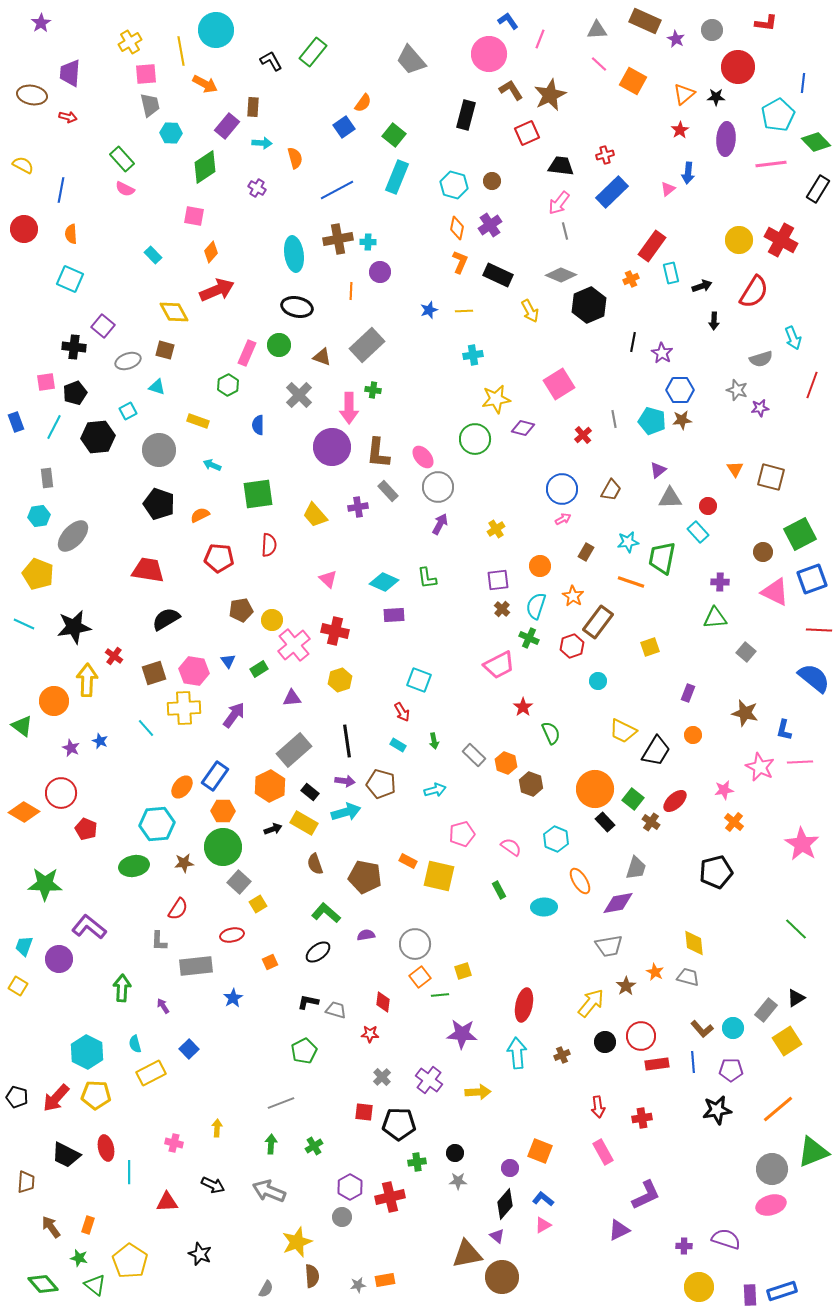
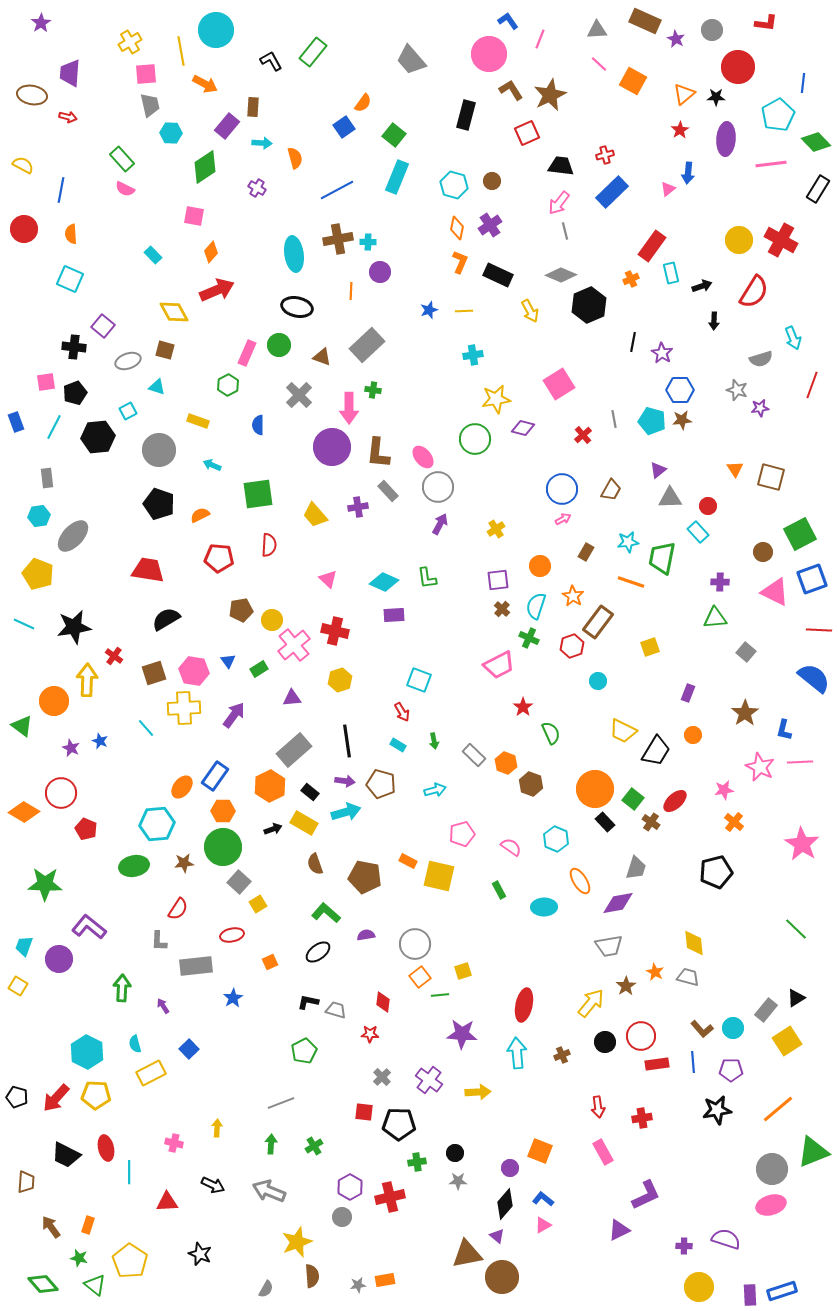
brown star at (745, 713): rotated 24 degrees clockwise
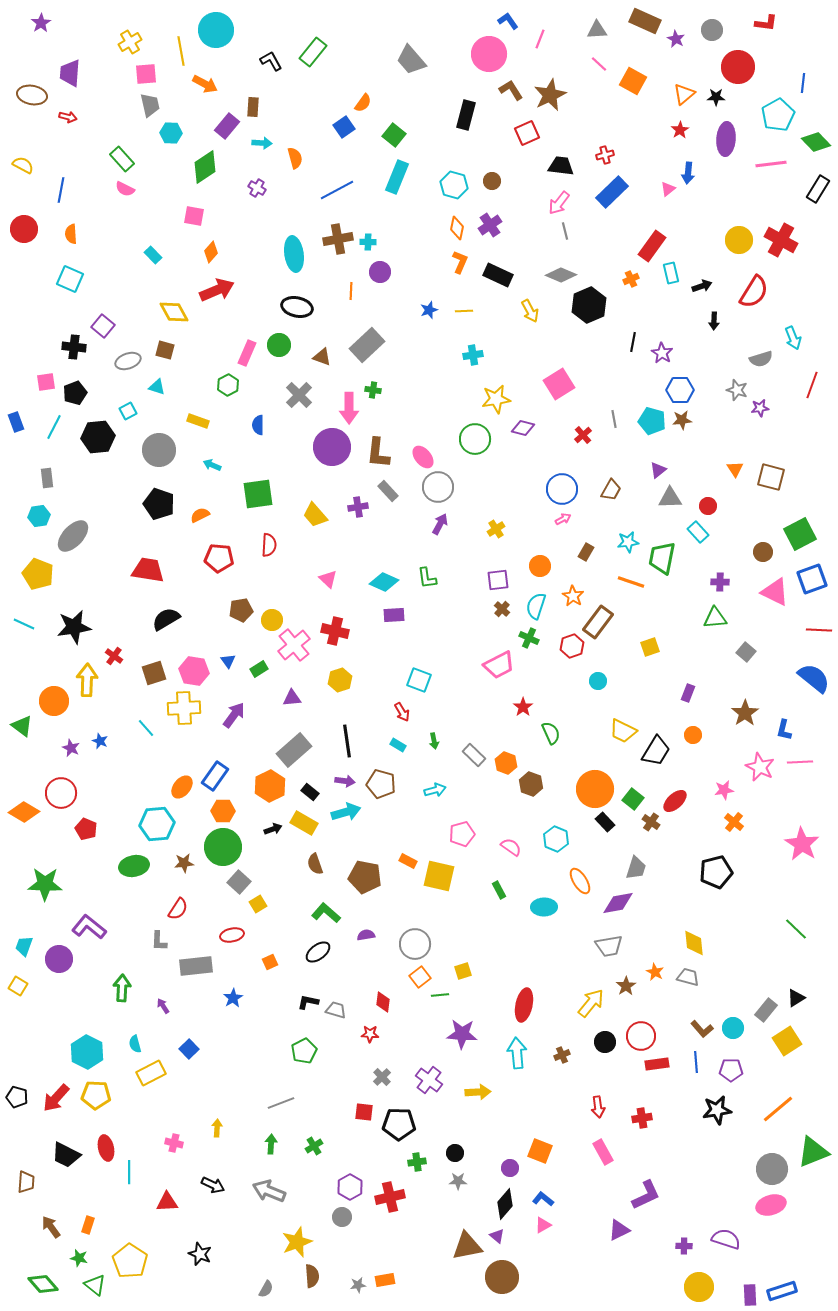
blue line at (693, 1062): moved 3 px right
brown triangle at (467, 1254): moved 8 px up
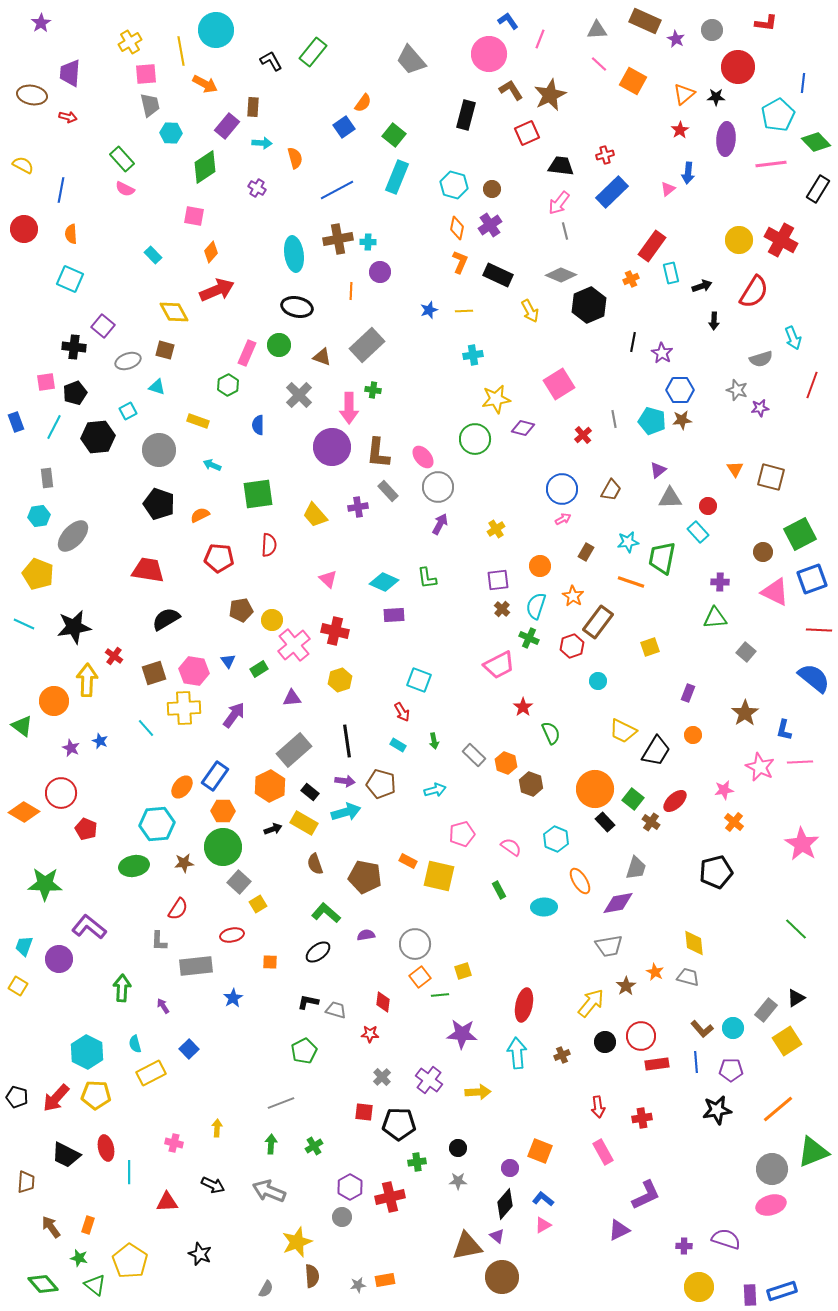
brown circle at (492, 181): moved 8 px down
orange square at (270, 962): rotated 28 degrees clockwise
black circle at (455, 1153): moved 3 px right, 5 px up
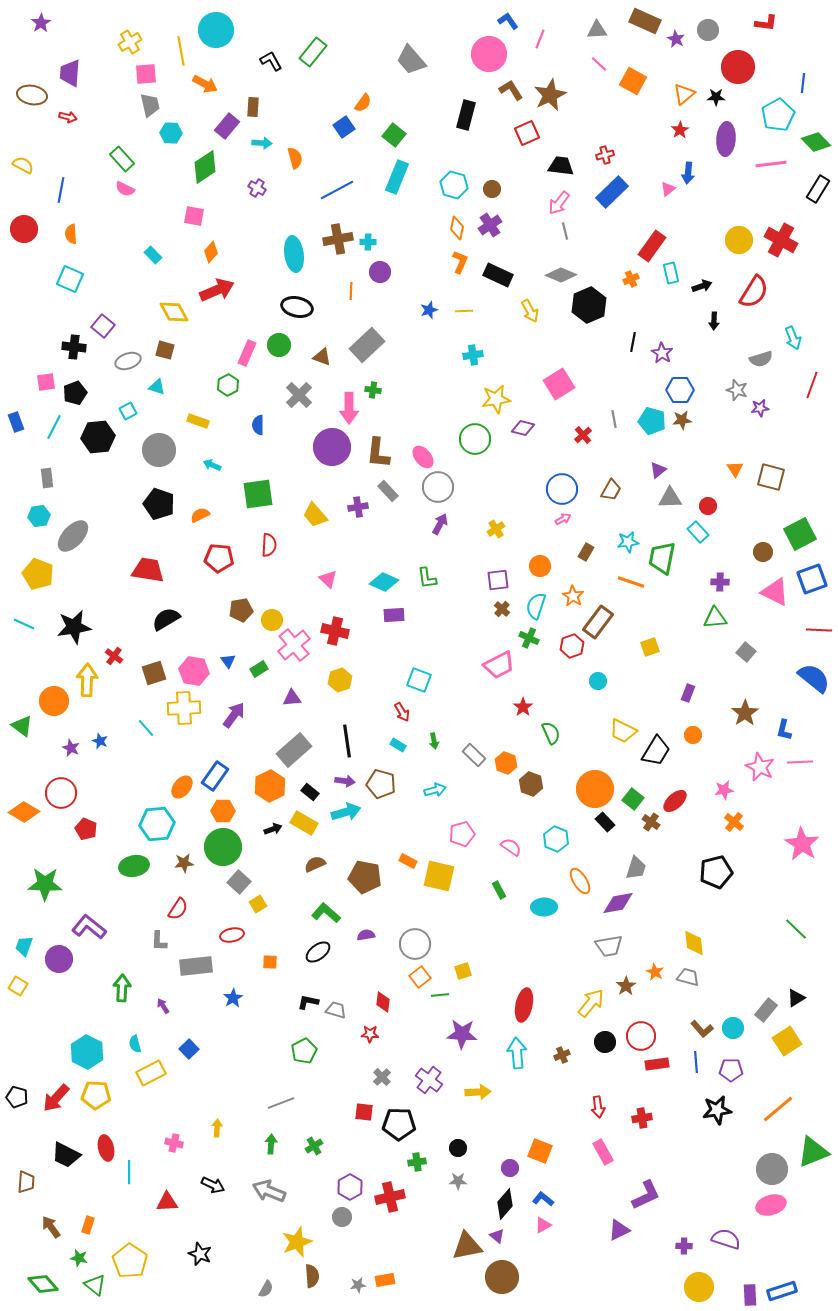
gray circle at (712, 30): moved 4 px left
brown semicircle at (315, 864): rotated 85 degrees clockwise
